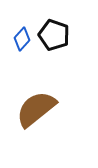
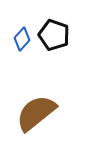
brown semicircle: moved 4 px down
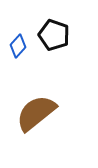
blue diamond: moved 4 px left, 7 px down
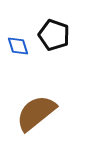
blue diamond: rotated 60 degrees counterclockwise
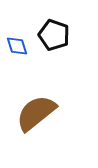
blue diamond: moved 1 px left
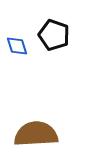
brown semicircle: moved 21 px down; rotated 36 degrees clockwise
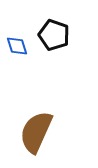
brown semicircle: moved 2 px up; rotated 63 degrees counterclockwise
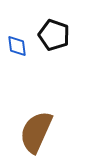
blue diamond: rotated 10 degrees clockwise
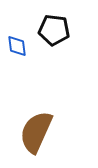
black pentagon: moved 5 px up; rotated 12 degrees counterclockwise
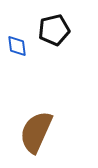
black pentagon: rotated 20 degrees counterclockwise
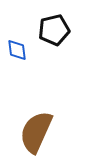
blue diamond: moved 4 px down
